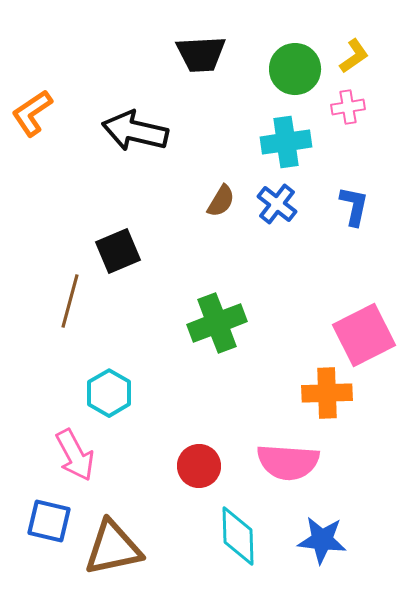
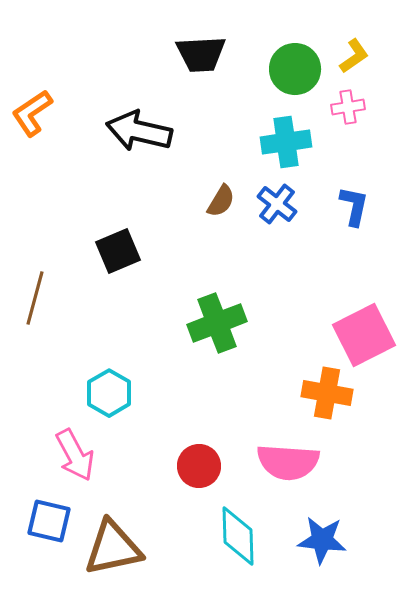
black arrow: moved 4 px right
brown line: moved 35 px left, 3 px up
orange cross: rotated 12 degrees clockwise
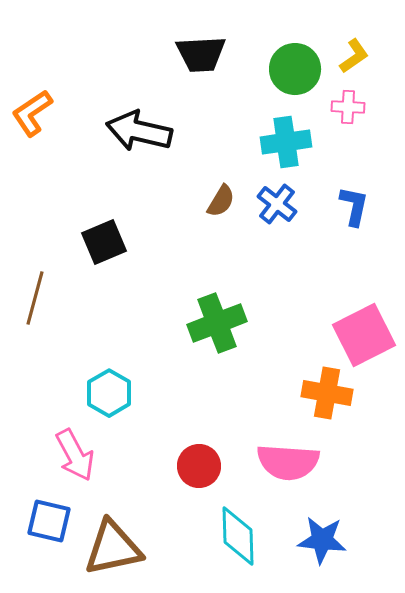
pink cross: rotated 12 degrees clockwise
black square: moved 14 px left, 9 px up
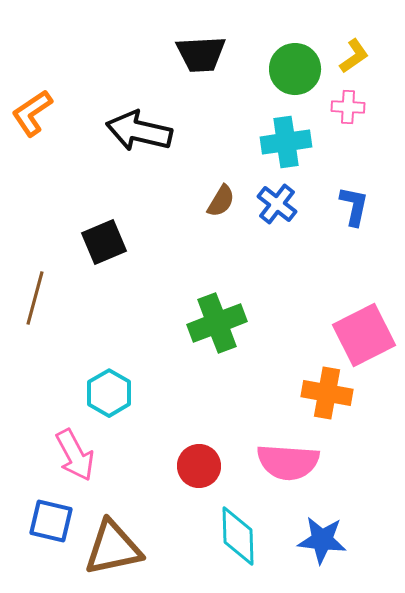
blue square: moved 2 px right
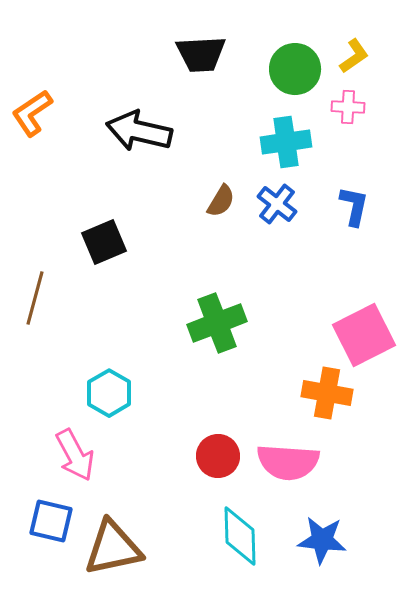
red circle: moved 19 px right, 10 px up
cyan diamond: moved 2 px right
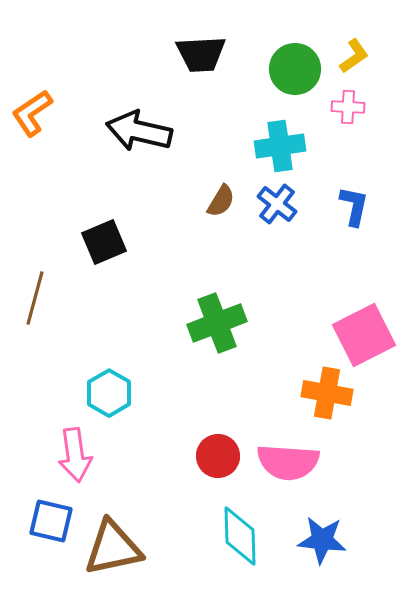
cyan cross: moved 6 px left, 4 px down
pink arrow: rotated 20 degrees clockwise
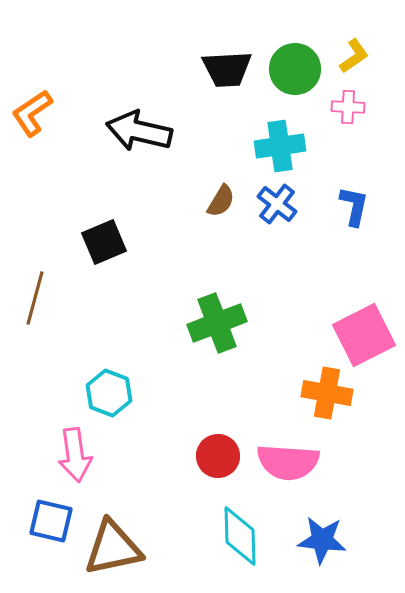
black trapezoid: moved 26 px right, 15 px down
cyan hexagon: rotated 9 degrees counterclockwise
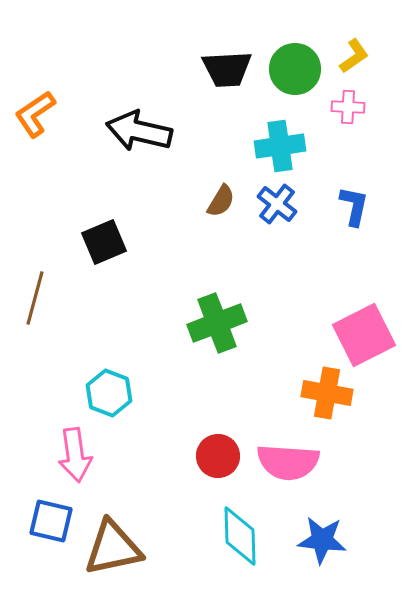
orange L-shape: moved 3 px right, 1 px down
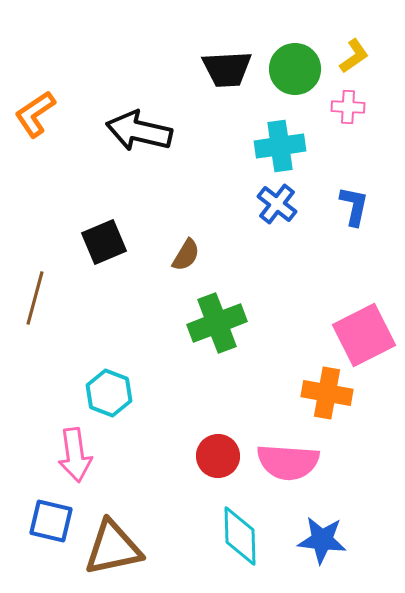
brown semicircle: moved 35 px left, 54 px down
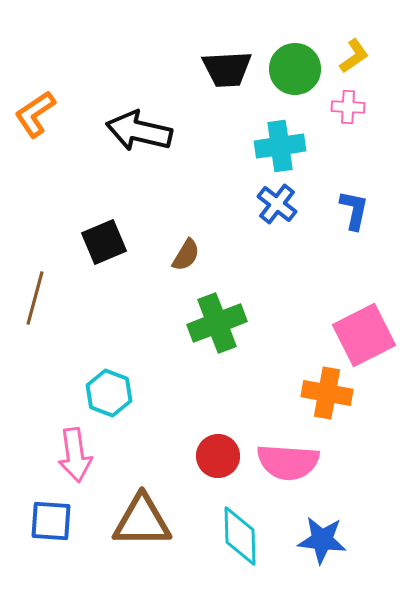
blue L-shape: moved 4 px down
blue square: rotated 9 degrees counterclockwise
brown triangle: moved 29 px right, 27 px up; rotated 12 degrees clockwise
